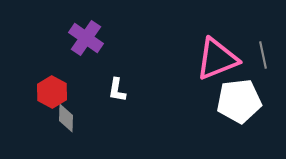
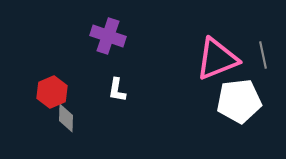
purple cross: moved 22 px right, 2 px up; rotated 16 degrees counterclockwise
red hexagon: rotated 8 degrees clockwise
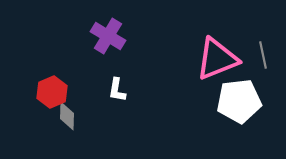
purple cross: rotated 12 degrees clockwise
gray diamond: moved 1 px right, 2 px up
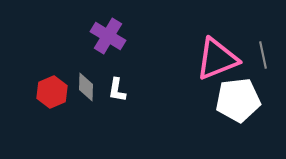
white pentagon: moved 1 px left, 1 px up
gray diamond: moved 19 px right, 29 px up
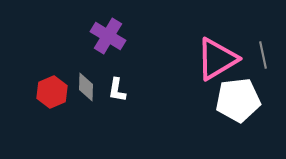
pink triangle: rotated 9 degrees counterclockwise
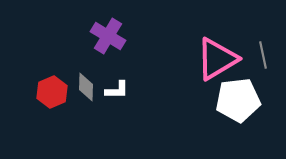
white L-shape: rotated 100 degrees counterclockwise
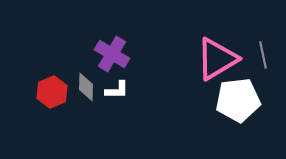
purple cross: moved 4 px right, 18 px down
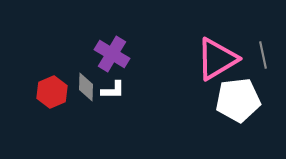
white L-shape: moved 4 px left
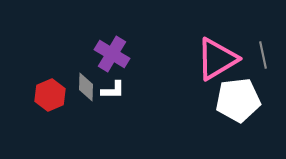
red hexagon: moved 2 px left, 3 px down
